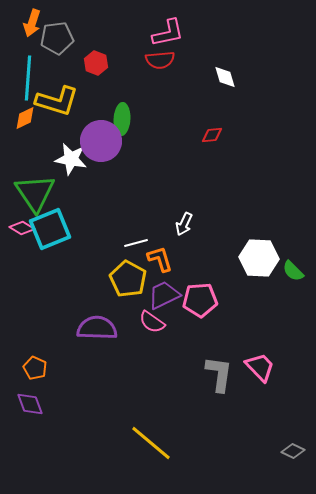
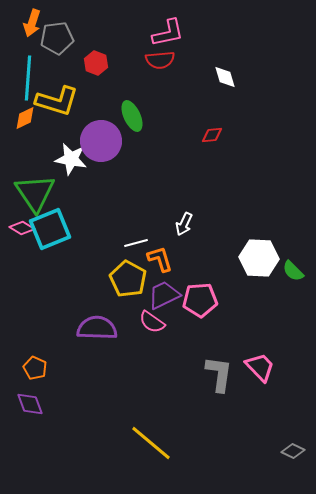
green ellipse: moved 10 px right, 3 px up; rotated 28 degrees counterclockwise
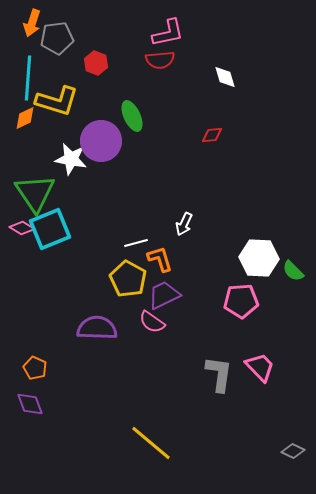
pink pentagon: moved 41 px right, 1 px down
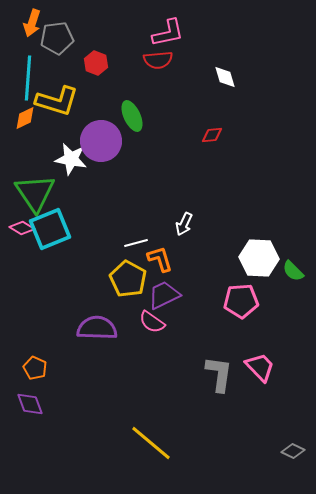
red semicircle: moved 2 px left
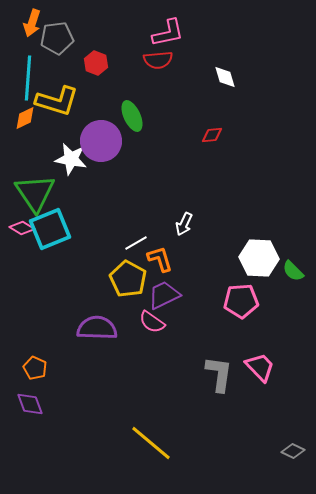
white line: rotated 15 degrees counterclockwise
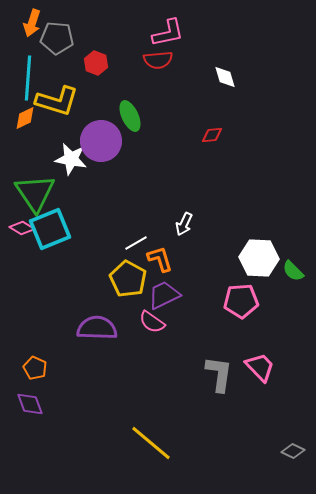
gray pentagon: rotated 12 degrees clockwise
green ellipse: moved 2 px left
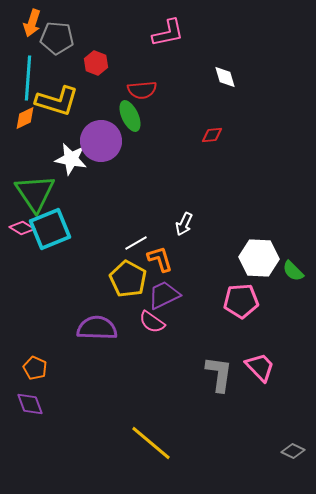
red semicircle: moved 16 px left, 30 px down
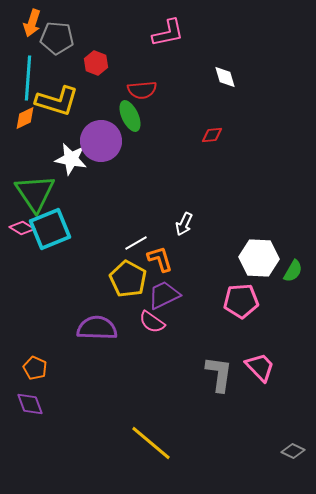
green semicircle: rotated 105 degrees counterclockwise
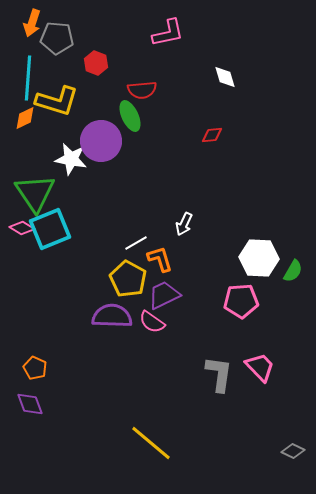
purple semicircle: moved 15 px right, 12 px up
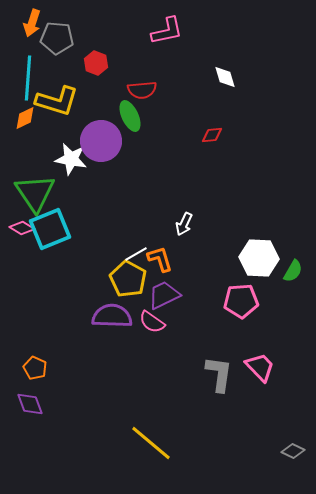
pink L-shape: moved 1 px left, 2 px up
white line: moved 11 px down
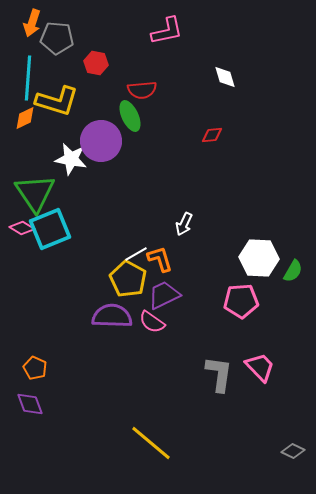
red hexagon: rotated 10 degrees counterclockwise
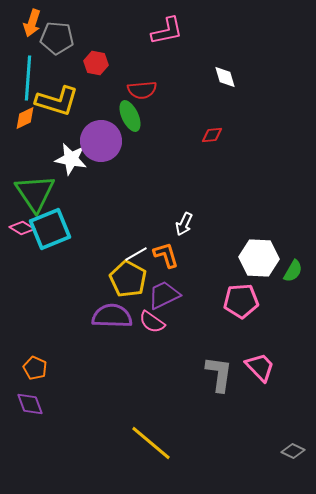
orange L-shape: moved 6 px right, 4 px up
